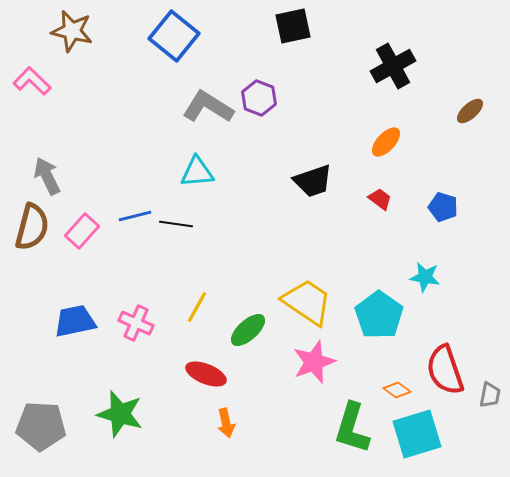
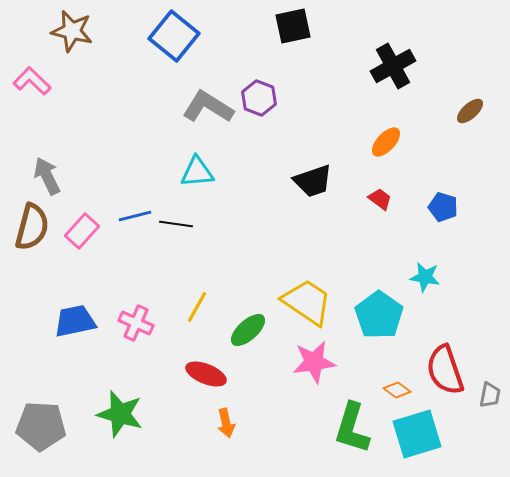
pink star: rotated 12 degrees clockwise
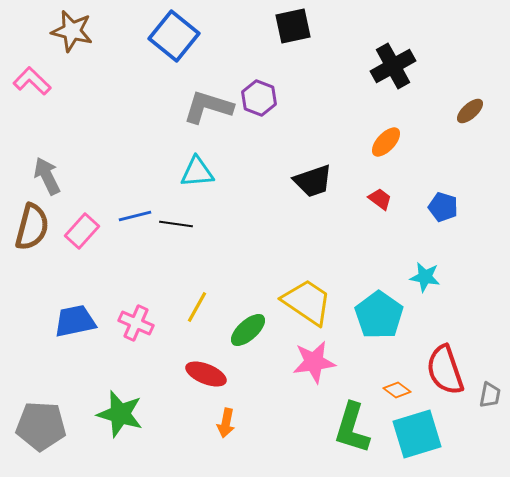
gray L-shape: rotated 15 degrees counterclockwise
orange arrow: rotated 24 degrees clockwise
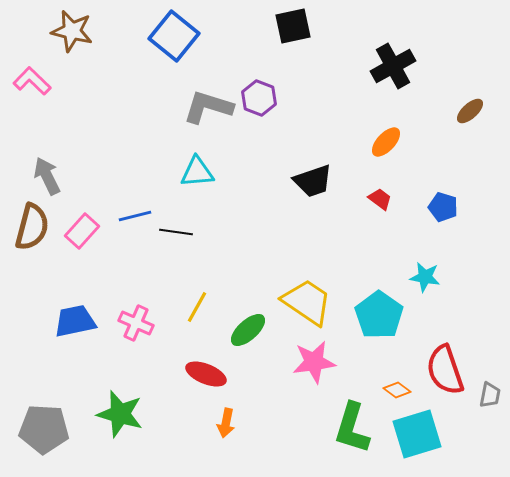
black line: moved 8 px down
gray pentagon: moved 3 px right, 3 px down
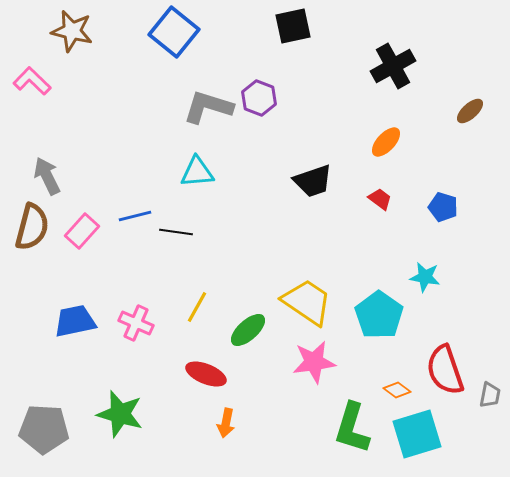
blue square: moved 4 px up
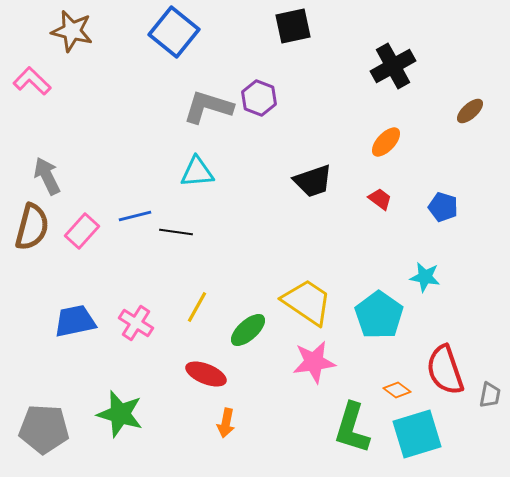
pink cross: rotated 8 degrees clockwise
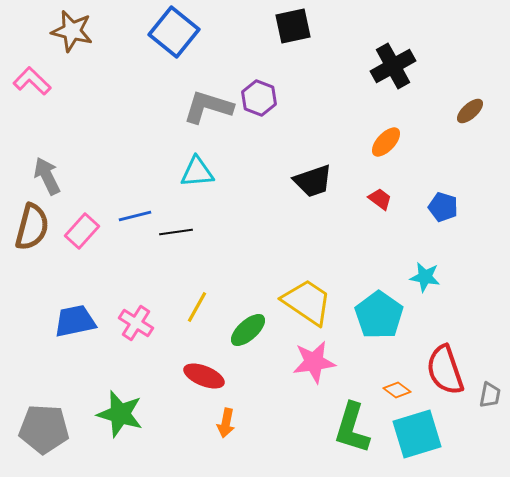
black line: rotated 16 degrees counterclockwise
red ellipse: moved 2 px left, 2 px down
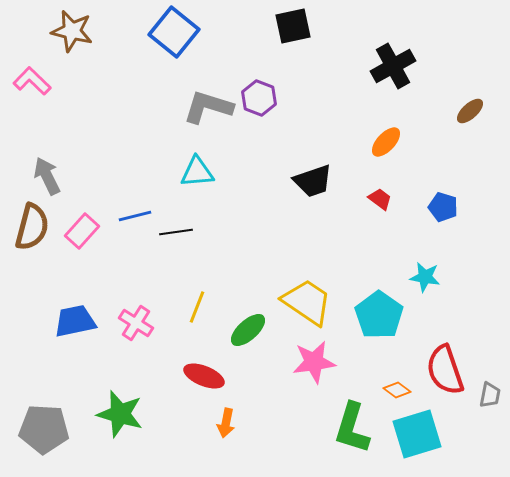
yellow line: rotated 8 degrees counterclockwise
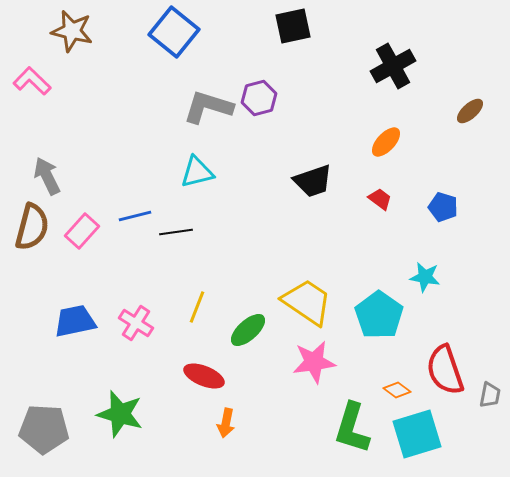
purple hexagon: rotated 24 degrees clockwise
cyan triangle: rotated 9 degrees counterclockwise
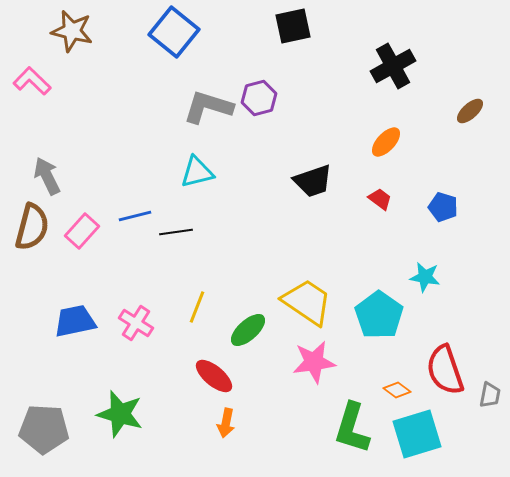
red ellipse: moved 10 px right; rotated 18 degrees clockwise
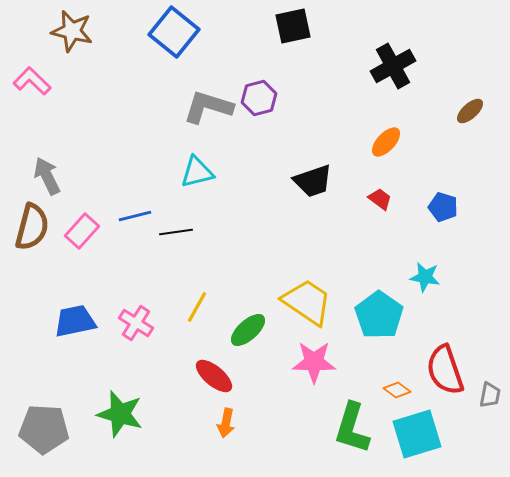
yellow line: rotated 8 degrees clockwise
pink star: rotated 9 degrees clockwise
